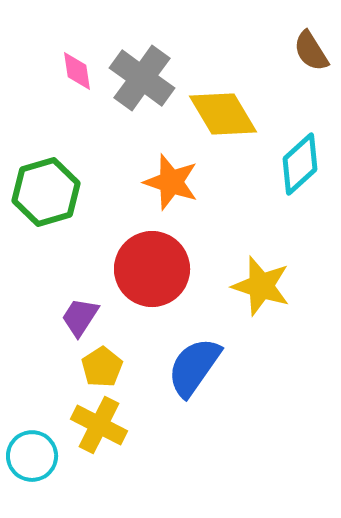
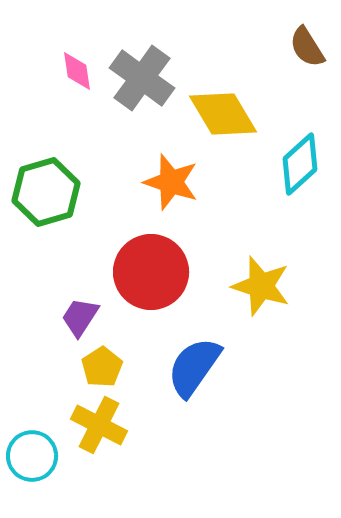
brown semicircle: moved 4 px left, 4 px up
red circle: moved 1 px left, 3 px down
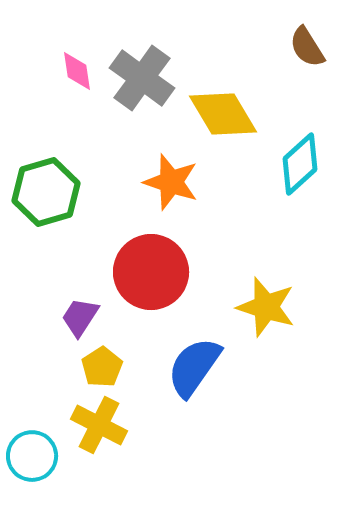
yellow star: moved 5 px right, 21 px down
